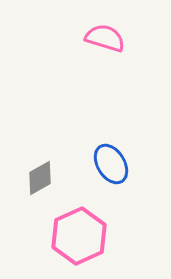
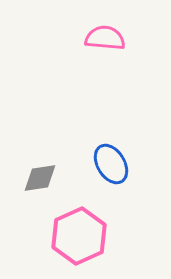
pink semicircle: rotated 12 degrees counterclockwise
gray diamond: rotated 21 degrees clockwise
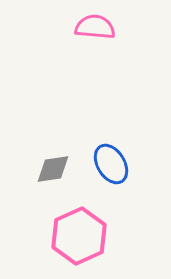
pink semicircle: moved 10 px left, 11 px up
gray diamond: moved 13 px right, 9 px up
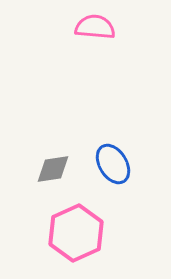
blue ellipse: moved 2 px right
pink hexagon: moved 3 px left, 3 px up
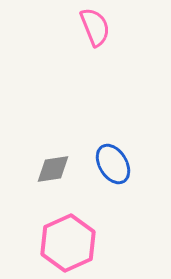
pink semicircle: rotated 63 degrees clockwise
pink hexagon: moved 8 px left, 10 px down
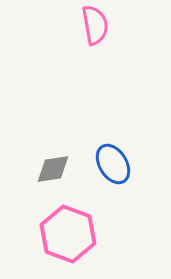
pink semicircle: moved 2 px up; rotated 12 degrees clockwise
pink hexagon: moved 9 px up; rotated 16 degrees counterclockwise
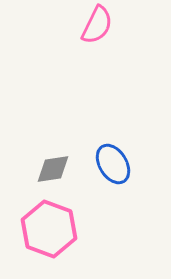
pink semicircle: moved 2 px right; rotated 36 degrees clockwise
pink hexagon: moved 19 px left, 5 px up
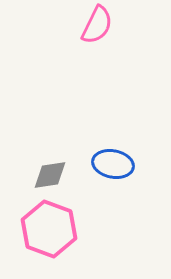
blue ellipse: rotated 48 degrees counterclockwise
gray diamond: moved 3 px left, 6 px down
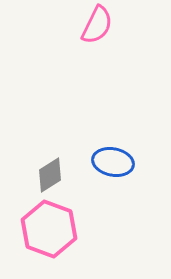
blue ellipse: moved 2 px up
gray diamond: rotated 24 degrees counterclockwise
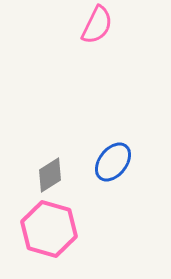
blue ellipse: rotated 63 degrees counterclockwise
pink hexagon: rotated 4 degrees counterclockwise
